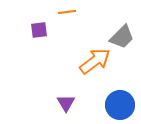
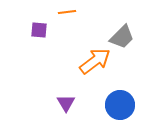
purple square: rotated 12 degrees clockwise
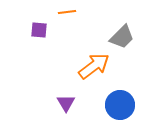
orange arrow: moved 1 px left, 5 px down
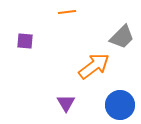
purple square: moved 14 px left, 11 px down
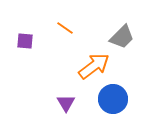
orange line: moved 2 px left, 16 px down; rotated 42 degrees clockwise
blue circle: moved 7 px left, 6 px up
